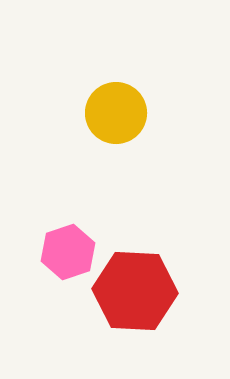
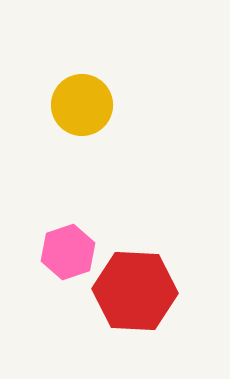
yellow circle: moved 34 px left, 8 px up
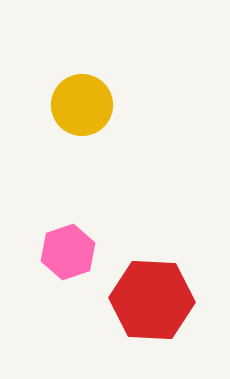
red hexagon: moved 17 px right, 9 px down
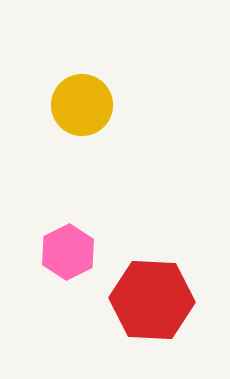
pink hexagon: rotated 8 degrees counterclockwise
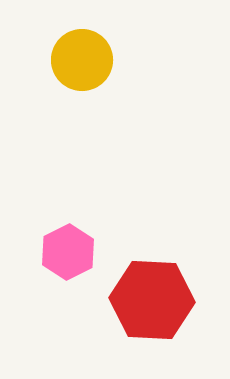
yellow circle: moved 45 px up
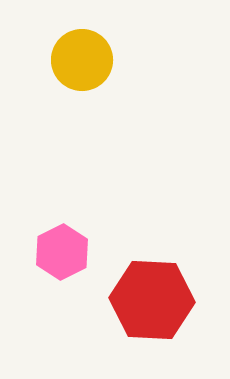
pink hexagon: moved 6 px left
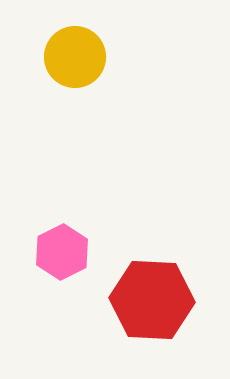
yellow circle: moved 7 px left, 3 px up
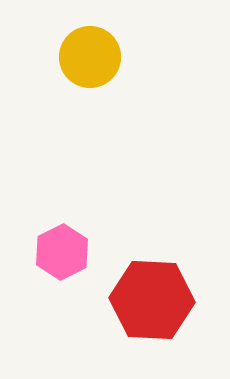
yellow circle: moved 15 px right
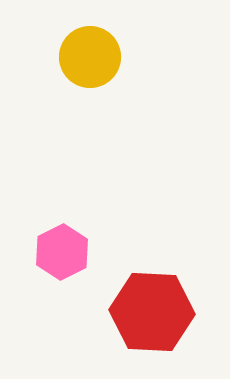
red hexagon: moved 12 px down
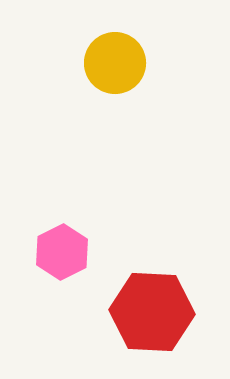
yellow circle: moved 25 px right, 6 px down
